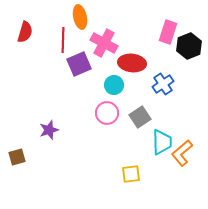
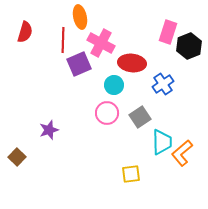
pink cross: moved 3 px left
brown square: rotated 30 degrees counterclockwise
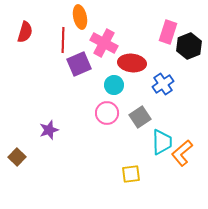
pink cross: moved 3 px right
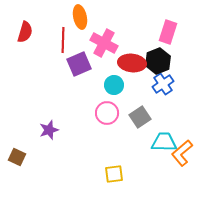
black hexagon: moved 31 px left, 15 px down
cyan trapezoid: moved 2 px right; rotated 88 degrees counterclockwise
brown square: rotated 18 degrees counterclockwise
yellow square: moved 17 px left
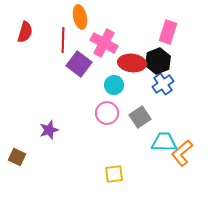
purple square: rotated 30 degrees counterclockwise
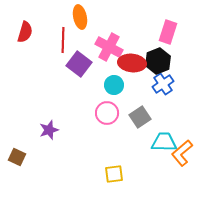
pink cross: moved 5 px right, 4 px down
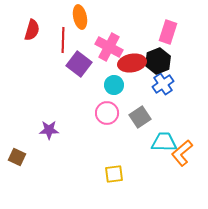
red semicircle: moved 7 px right, 2 px up
red ellipse: rotated 16 degrees counterclockwise
purple star: rotated 18 degrees clockwise
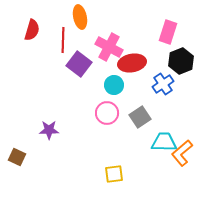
black hexagon: moved 23 px right
